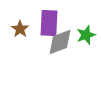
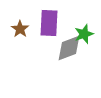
green star: moved 2 px left, 1 px up
gray diamond: moved 9 px right, 6 px down
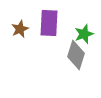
brown star: rotated 12 degrees clockwise
gray diamond: moved 7 px right, 7 px down; rotated 52 degrees counterclockwise
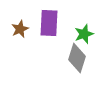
gray diamond: moved 1 px right, 3 px down
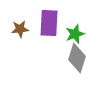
brown star: rotated 18 degrees clockwise
green star: moved 9 px left
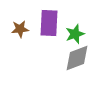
gray diamond: rotated 52 degrees clockwise
